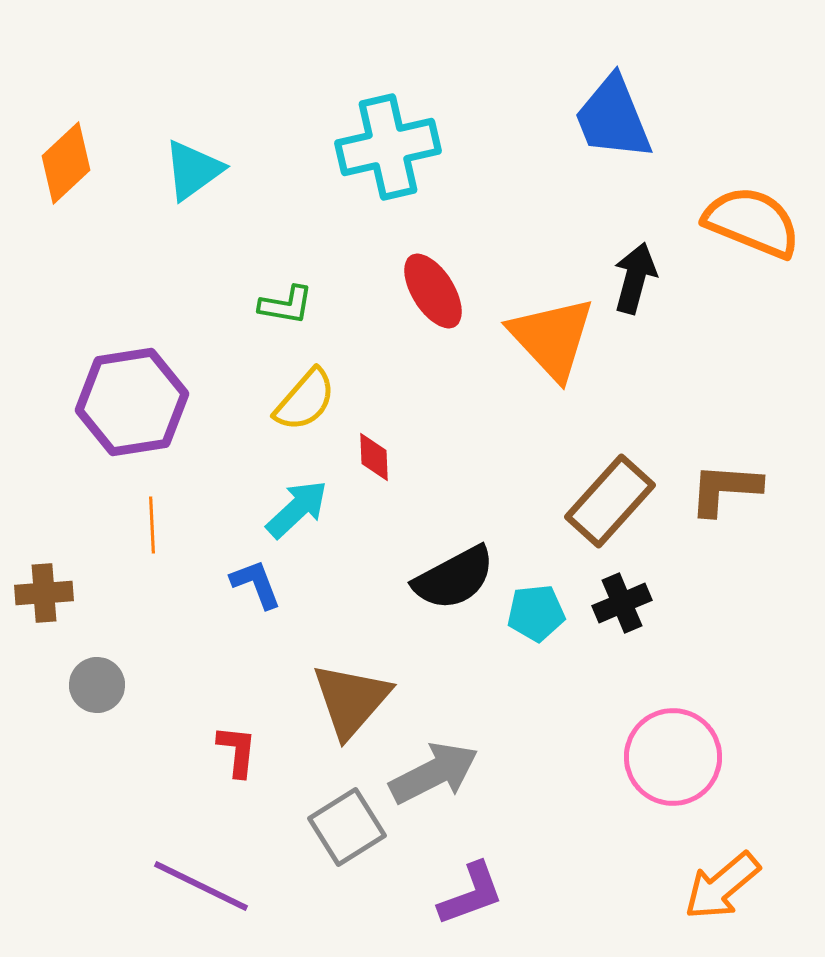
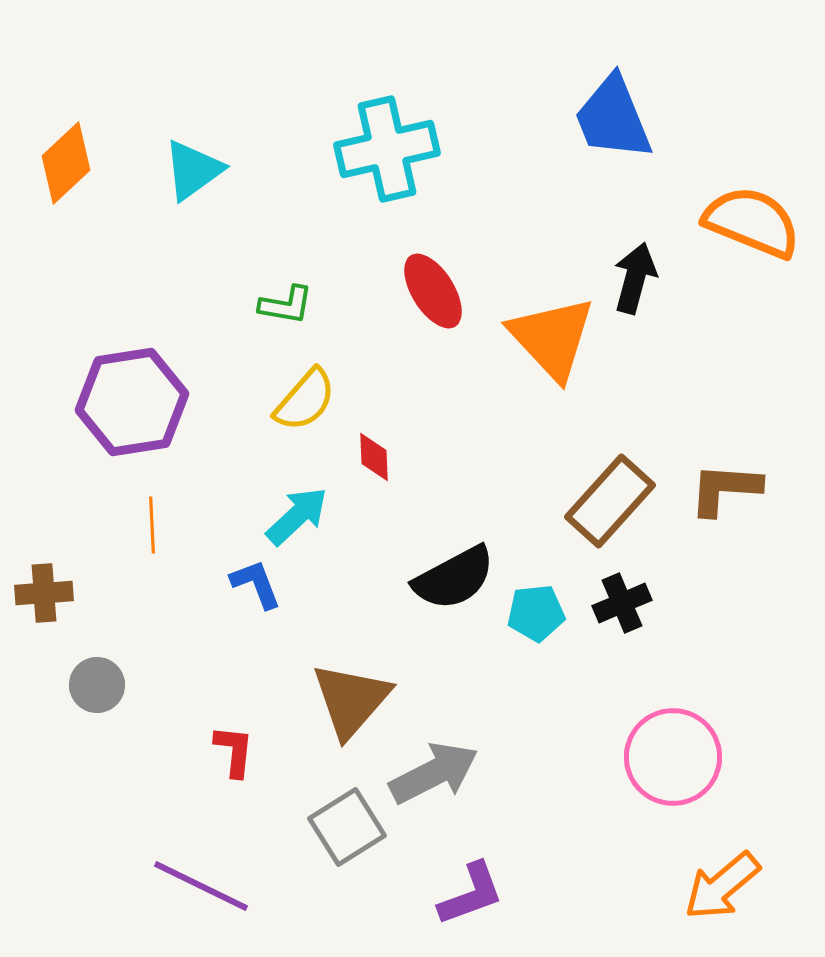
cyan cross: moved 1 px left, 2 px down
cyan arrow: moved 7 px down
red L-shape: moved 3 px left
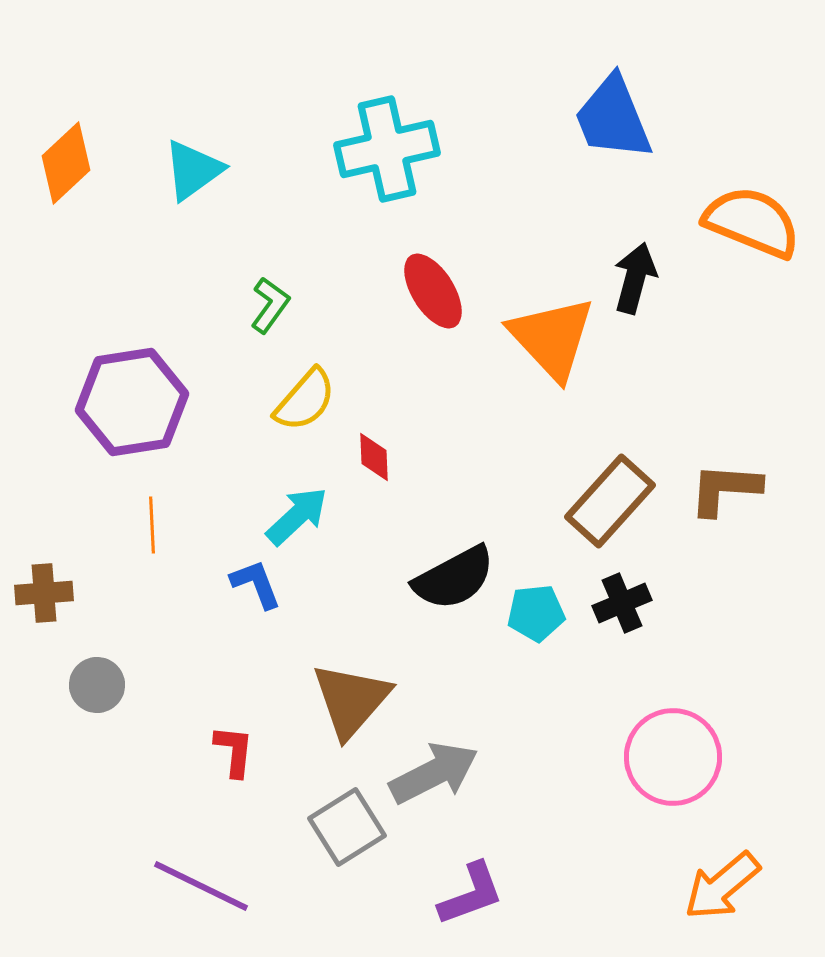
green L-shape: moved 16 px left; rotated 64 degrees counterclockwise
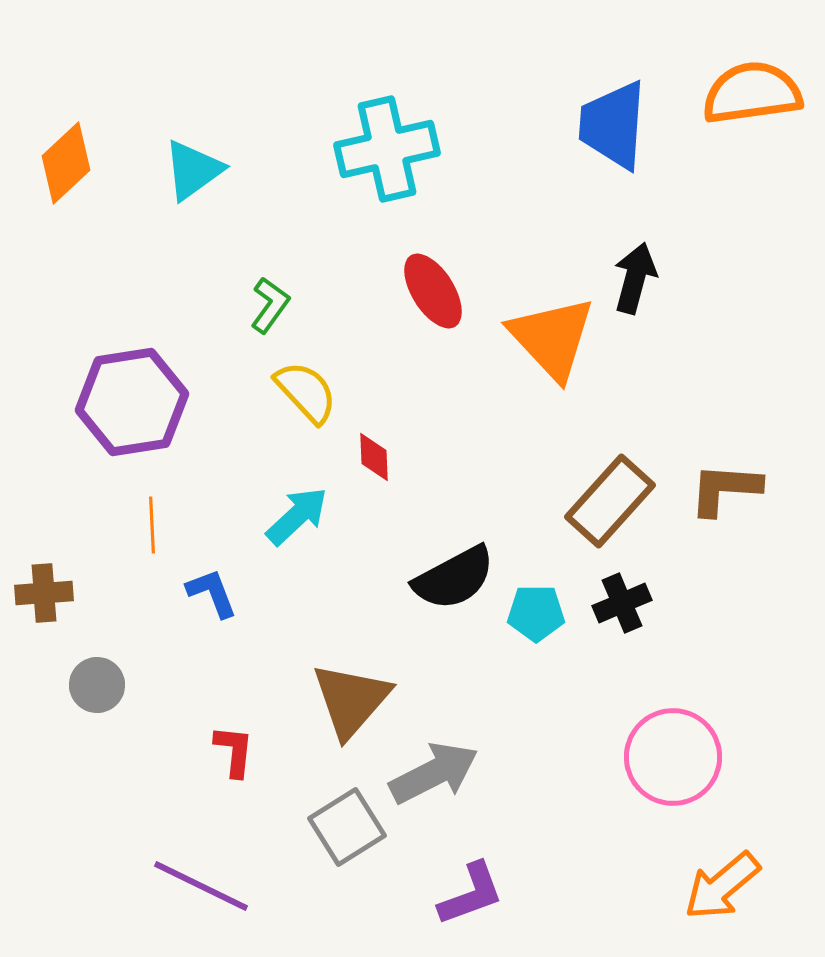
blue trapezoid: moved 7 px down; rotated 26 degrees clockwise
orange semicircle: moved 129 px up; rotated 30 degrees counterclockwise
yellow semicircle: moved 1 px right, 8 px up; rotated 84 degrees counterclockwise
blue L-shape: moved 44 px left, 9 px down
cyan pentagon: rotated 6 degrees clockwise
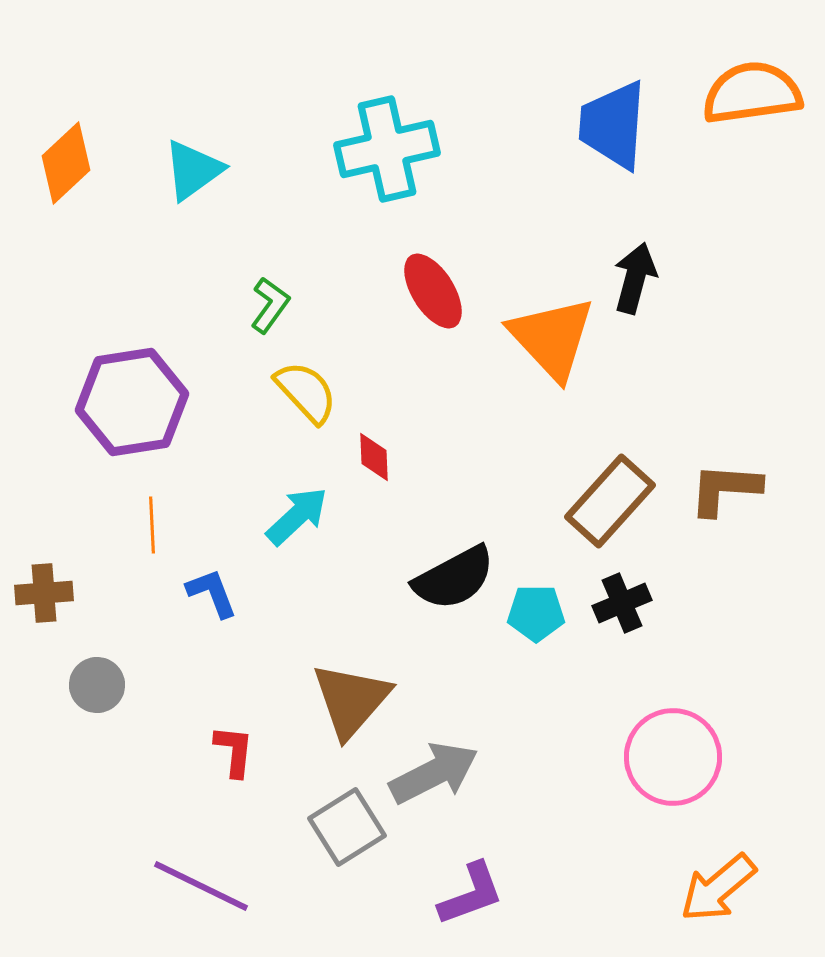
orange arrow: moved 4 px left, 2 px down
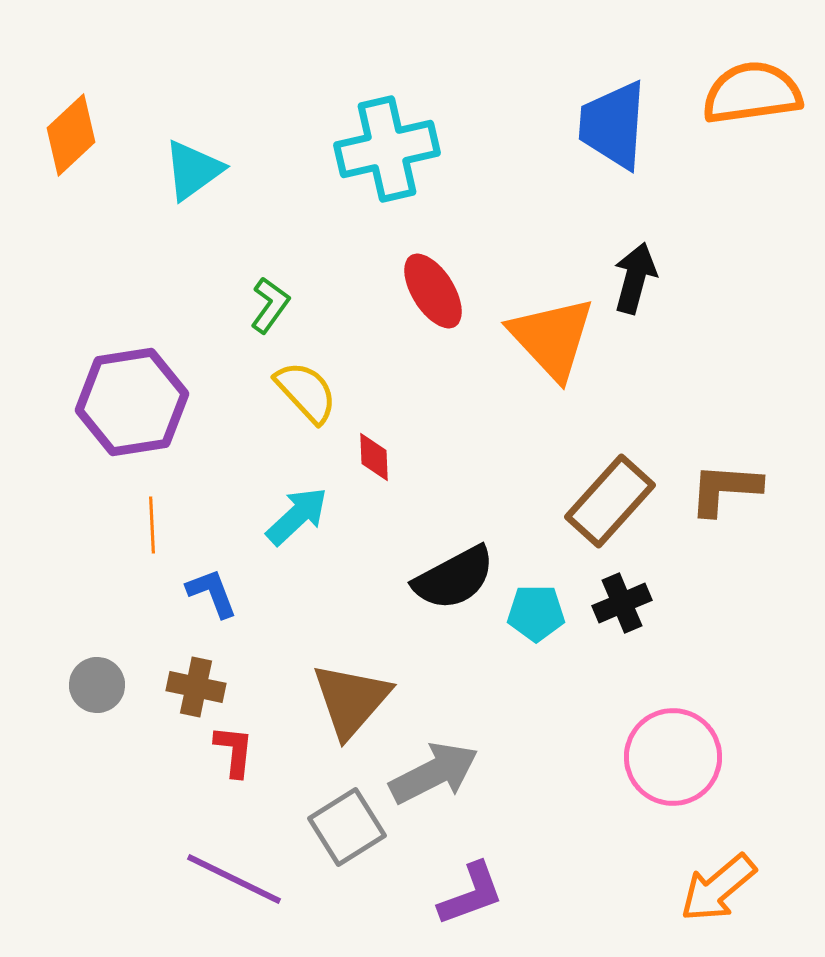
orange diamond: moved 5 px right, 28 px up
brown cross: moved 152 px right, 94 px down; rotated 16 degrees clockwise
purple line: moved 33 px right, 7 px up
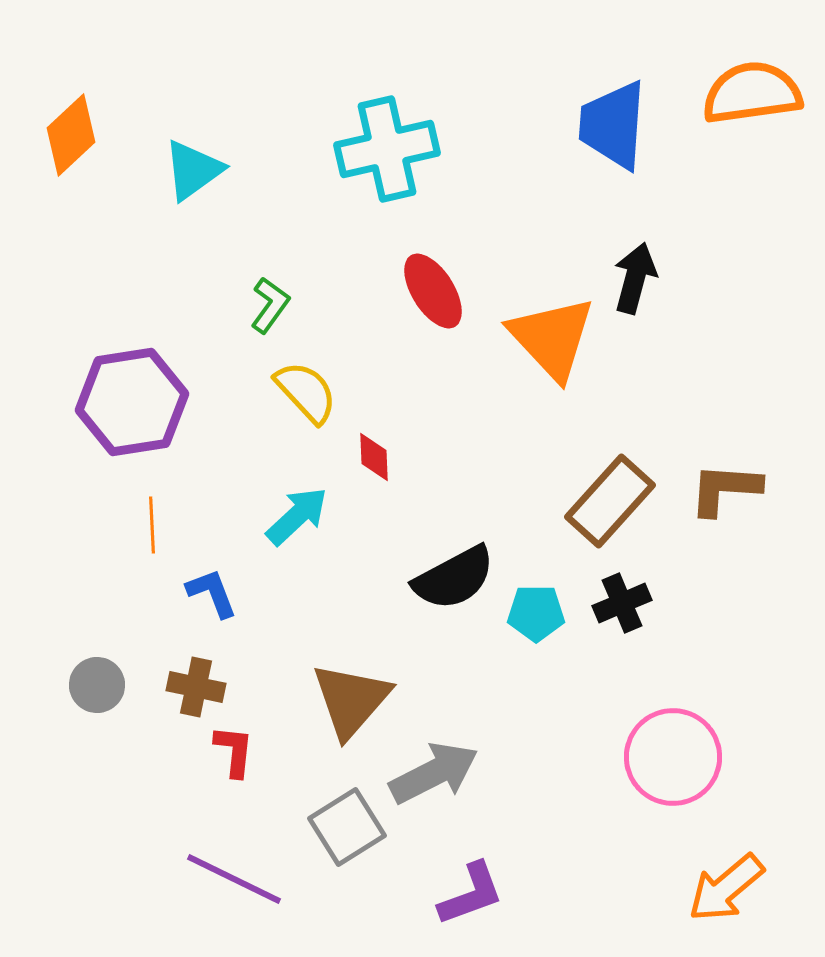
orange arrow: moved 8 px right
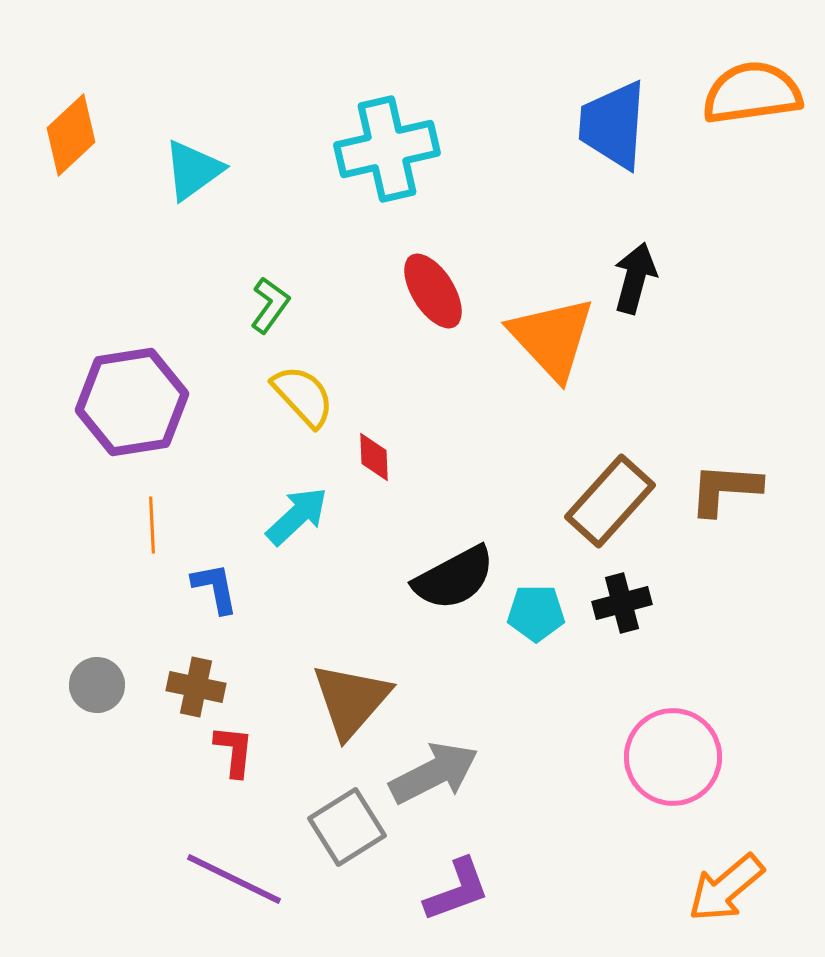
yellow semicircle: moved 3 px left, 4 px down
blue L-shape: moved 3 px right, 5 px up; rotated 10 degrees clockwise
black cross: rotated 8 degrees clockwise
purple L-shape: moved 14 px left, 4 px up
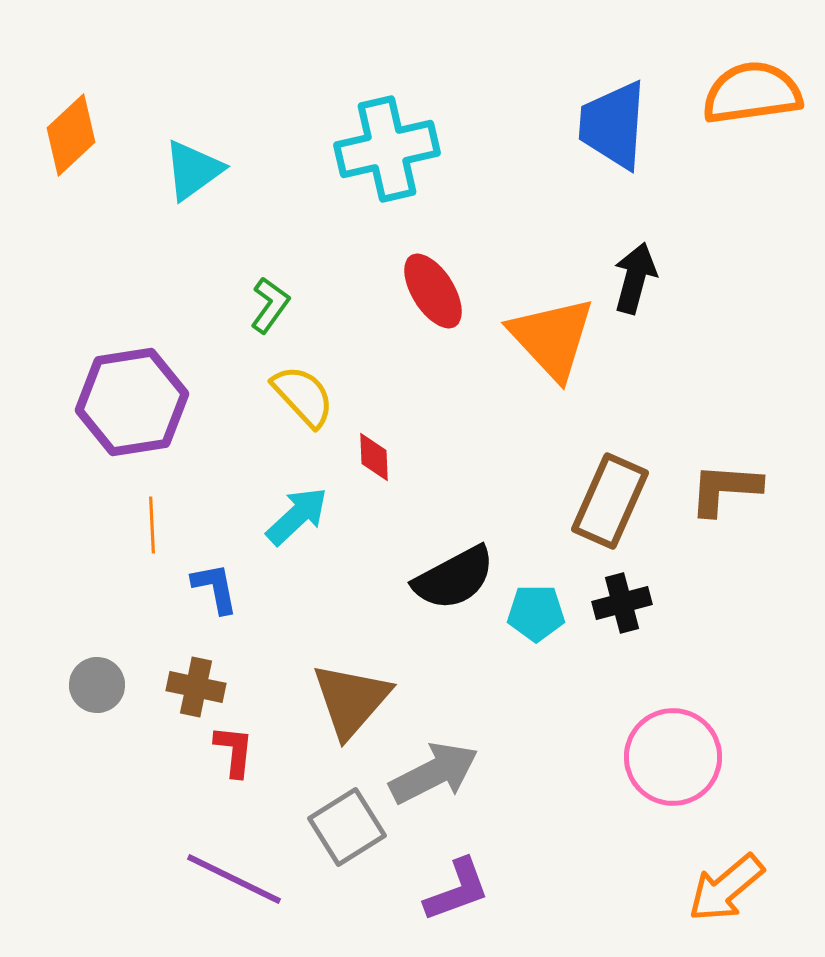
brown rectangle: rotated 18 degrees counterclockwise
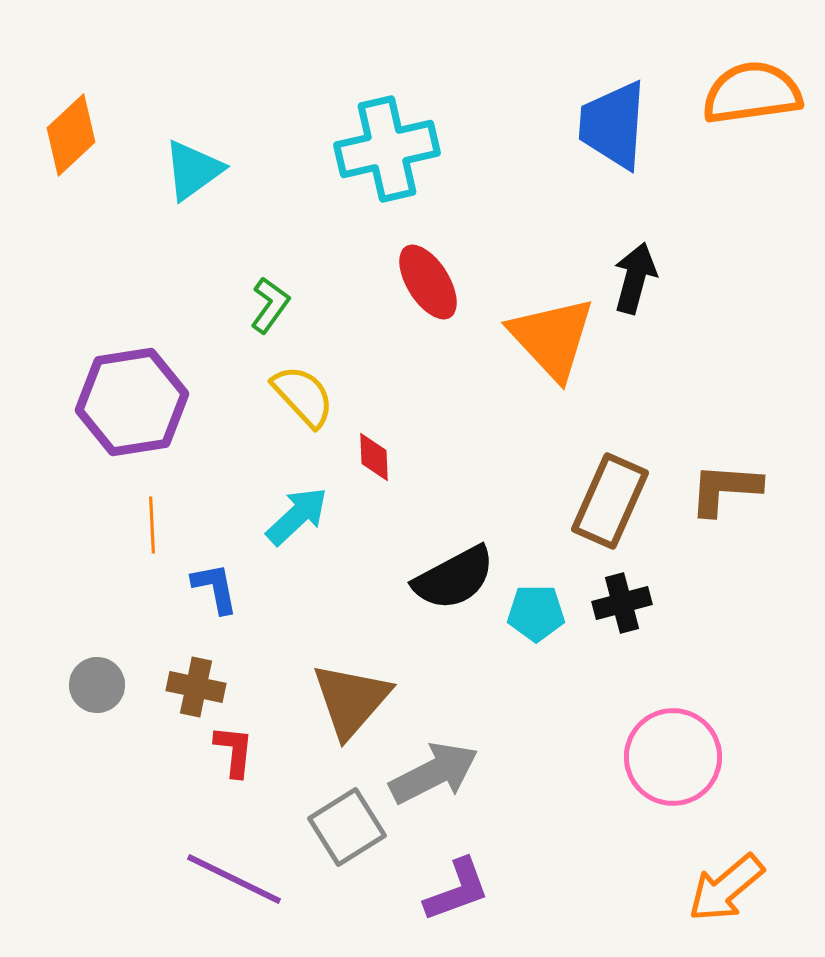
red ellipse: moved 5 px left, 9 px up
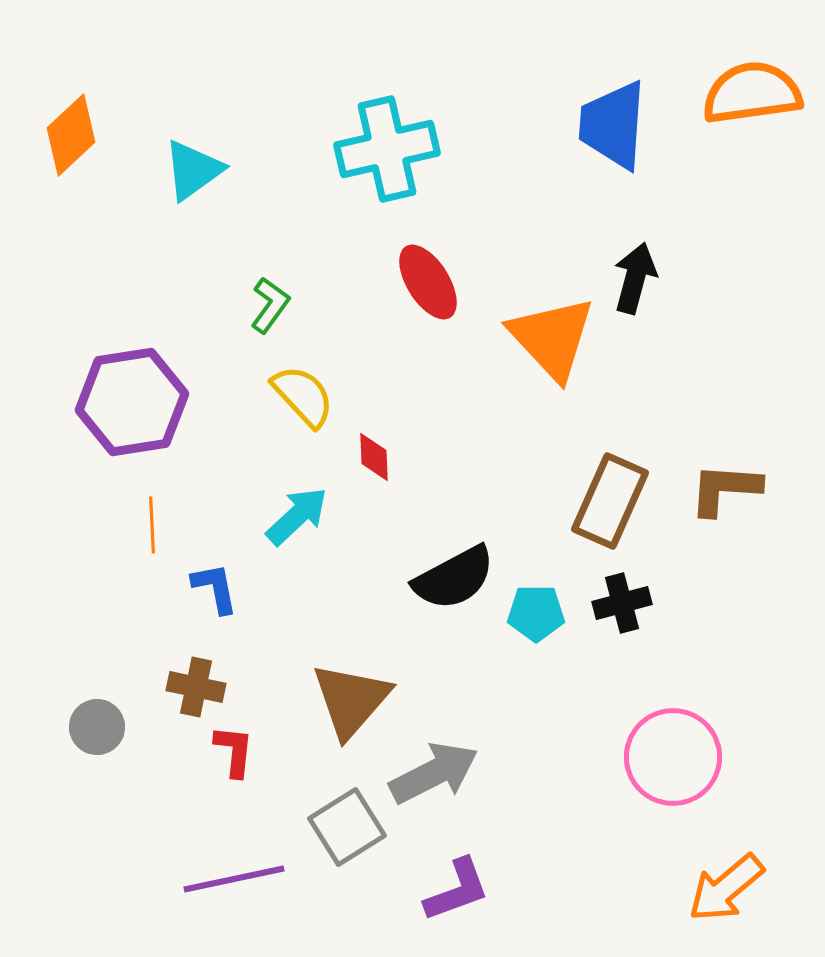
gray circle: moved 42 px down
purple line: rotated 38 degrees counterclockwise
